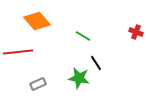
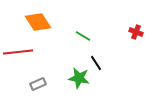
orange diamond: moved 1 px right, 1 px down; rotated 8 degrees clockwise
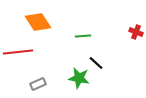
green line: rotated 35 degrees counterclockwise
black line: rotated 14 degrees counterclockwise
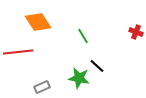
green line: rotated 63 degrees clockwise
black line: moved 1 px right, 3 px down
gray rectangle: moved 4 px right, 3 px down
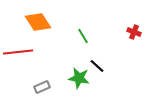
red cross: moved 2 px left
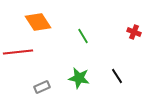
black line: moved 20 px right, 10 px down; rotated 14 degrees clockwise
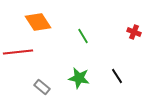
gray rectangle: rotated 63 degrees clockwise
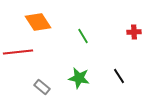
red cross: rotated 24 degrees counterclockwise
black line: moved 2 px right
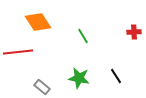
black line: moved 3 px left
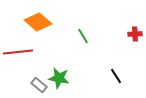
orange diamond: rotated 16 degrees counterclockwise
red cross: moved 1 px right, 2 px down
green star: moved 20 px left
gray rectangle: moved 3 px left, 2 px up
